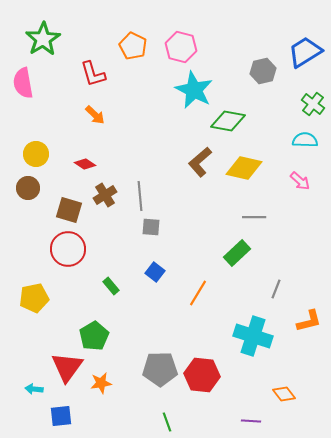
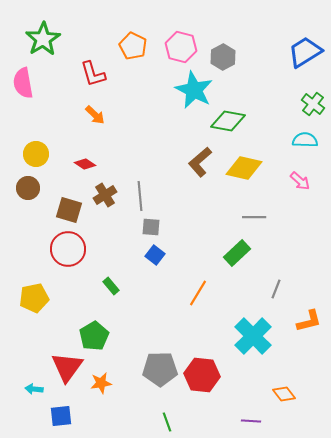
gray hexagon at (263, 71): moved 40 px left, 14 px up; rotated 15 degrees counterclockwise
blue square at (155, 272): moved 17 px up
cyan cross at (253, 336): rotated 27 degrees clockwise
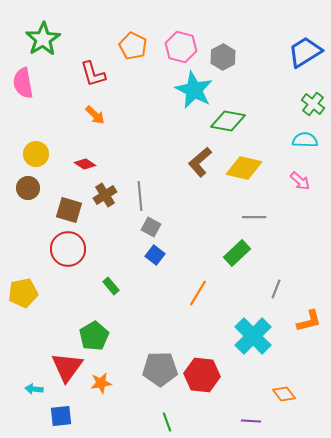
gray square at (151, 227): rotated 24 degrees clockwise
yellow pentagon at (34, 298): moved 11 px left, 5 px up
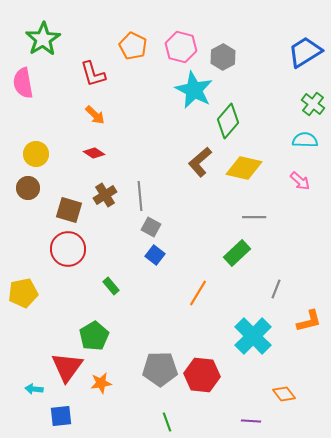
green diamond at (228, 121): rotated 60 degrees counterclockwise
red diamond at (85, 164): moved 9 px right, 11 px up
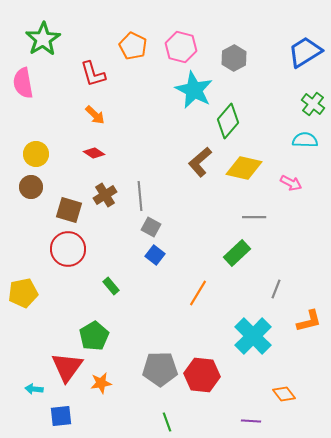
gray hexagon at (223, 57): moved 11 px right, 1 px down
pink arrow at (300, 181): moved 9 px left, 2 px down; rotated 15 degrees counterclockwise
brown circle at (28, 188): moved 3 px right, 1 px up
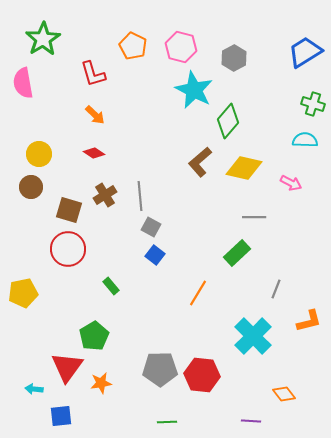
green cross at (313, 104): rotated 20 degrees counterclockwise
yellow circle at (36, 154): moved 3 px right
green line at (167, 422): rotated 72 degrees counterclockwise
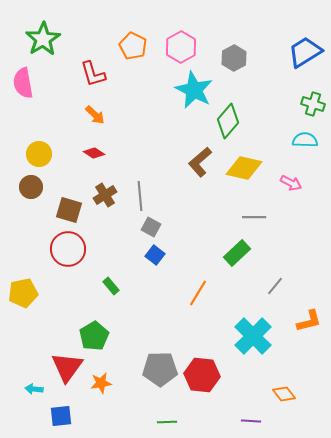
pink hexagon at (181, 47): rotated 16 degrees clockwise
gray line at (276, 289): moved 1 px left, 3 px up; rotated 18 degrees clockwise
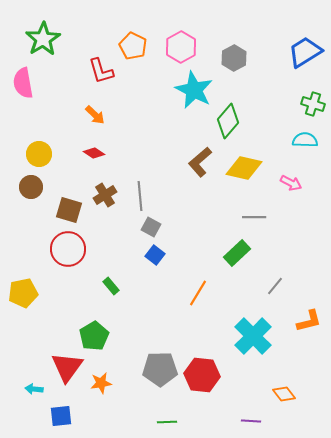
red L-shape at (93, 74): moved 8 px right, 3 px up
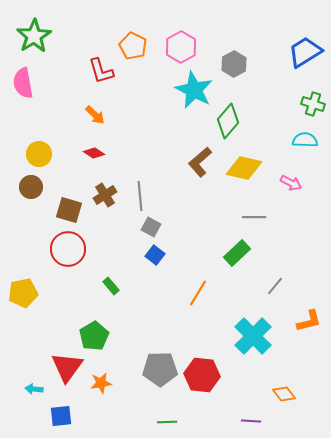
green star at (43, 39): moved 9 px left, 3 px up
gray hexagon at (234, 58): moved 6 px down
